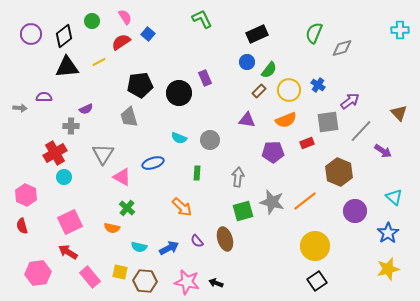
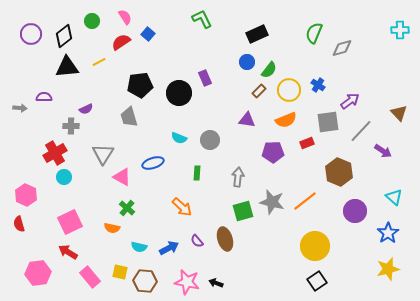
red semicircle at (22, 226): moved 3 px left, 2 px up
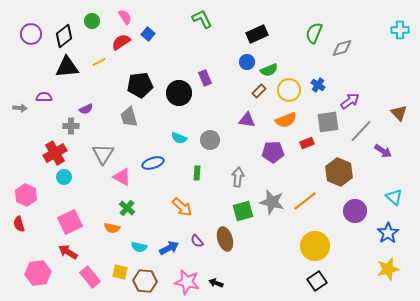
green semicircle at (269, 70): rotated 30 degrees clockwise
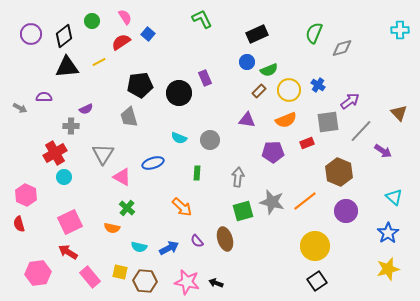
gray arrow at (20, 108): rotated 24 degrees clockwise
purple circle at (355, 211): moved 9 px left
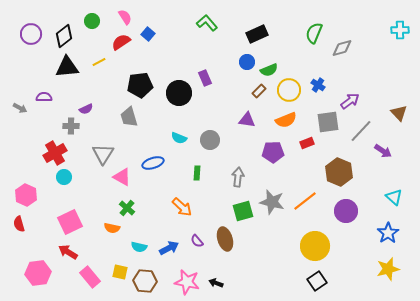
green L-shape at (202, 19): moved 5 px right, 4 px down; rotated 15 degrees counterclockwise
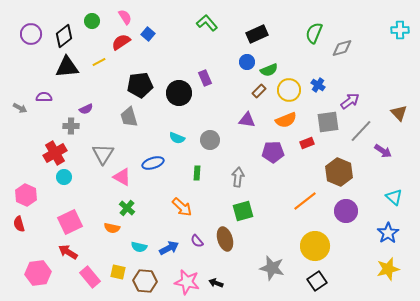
cyan semicircle at (179, 138): moved 2 px left
gray star at (272, 202): moved 66 px down
yellow square at (120, 272): moved 2 px left
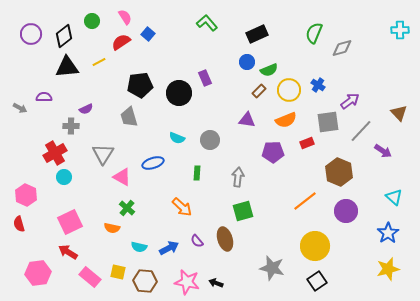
pink rectangle at (90, 277): rotated 10 degrees counterclockwise
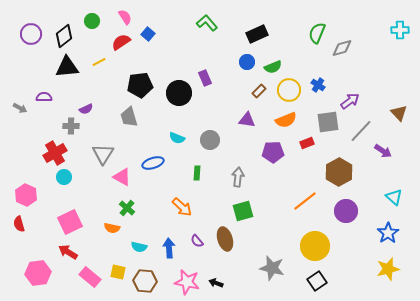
green semicircle at (314, 33): moved 3 px right
green semicircle at (269, 70): moved 4 px right, 3 px up
brown hexagon at (339, 172): rotated 8 degrees clockwise
blue arrow at (169, 248): rotated 66 degrees counterclockwise
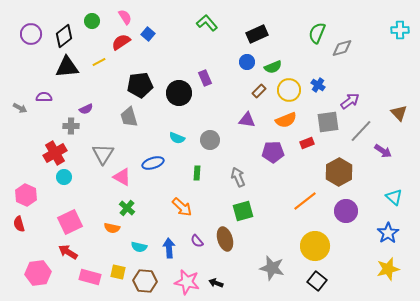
gray arrow at (238, 177): rotated 30 degrees counterclockwise
pink rectangle at (90, 277): rotated 25 degrees counterclockwise
black square at (317, 281): rotated 18 degrees counterclockwise
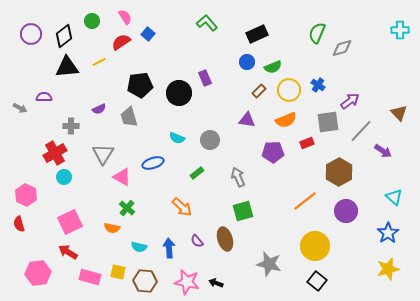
purple semicircle at (86, 109): moved 13 px right
green rectangle at (197, 173): rotated 48 degrees clockwise
gray star at (272, 268): moved 3 px left, 4 px up
